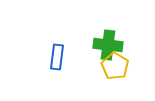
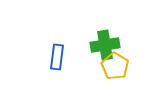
green cross: moved 3 px left; rotated 16 degrees counterclockwise
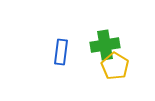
blue rectangle: moved 4 px right, 5 px up
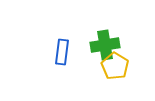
blue rectangle: moved 1 px right
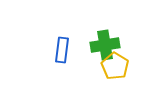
blue rectangle: moved 2 px up
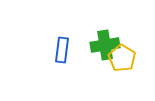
yellow pentagon: moved 7 px right, 8 px up
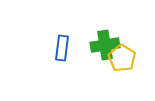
blue rectangle: moved 2 px up
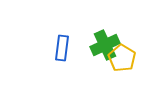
green cross: rotated 16 degrees counterclockwise
